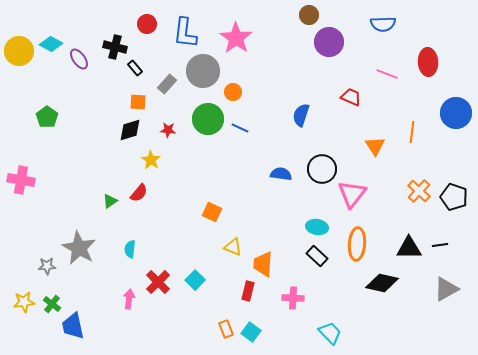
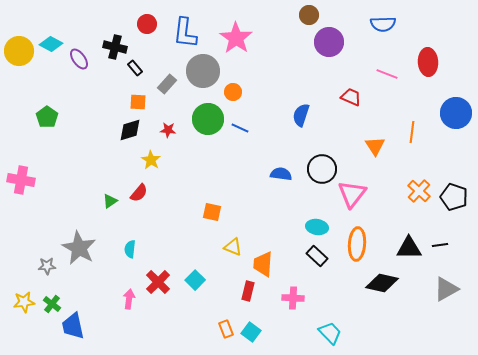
orange square at (212, 212): rotated 12 degrees counterclockwise
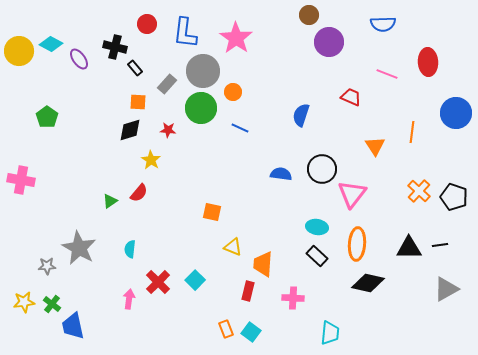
green circle at (208, 119): moved 7 px left, 11 px up
black diamond at (382, 283): moved 14 px left
cyan trapezoid at (330, 333): rotated 50 degrees clockwise
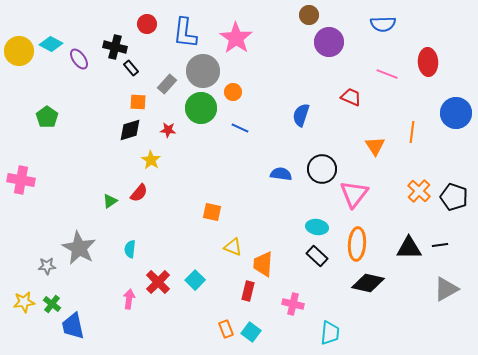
black rectangle at (135, 68): moved 4 px left
pink triangle at (352, 194): moved 2 px right
pink cross at (293, 298): moved 6 px down; rotated 10 degrees clockwise
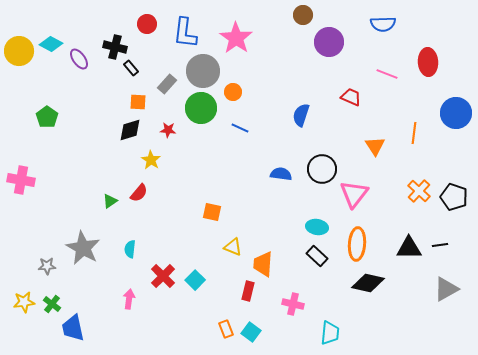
brown circle at (309, 15): moved 6 px left
orange line at (412, 132): moved 2 px right, 1 px down
gray star at (79, 248): moved 4 px right
red cross at (158, 282): moved 5 px right, 6 px up
blue trapezoid at (73, 326): moved 2 px down
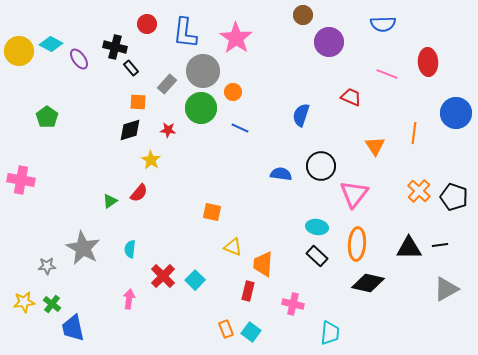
black circle at (322, 169): moved 1 px left, 3 px up
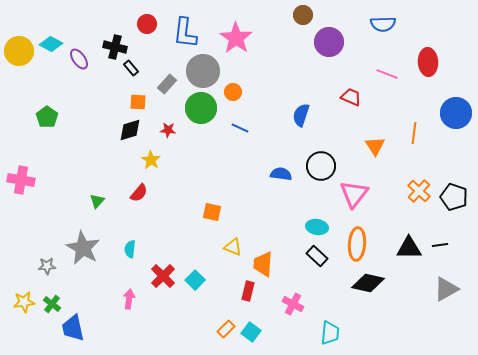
green triangle at (110, 201): moved 13 px left; rotated 14 degrees counterclockwise
pink cross at (293, 304): rotated 15 degrees clockwise
orange rectangle at (226, 329): rotated 66 degrees clockwise
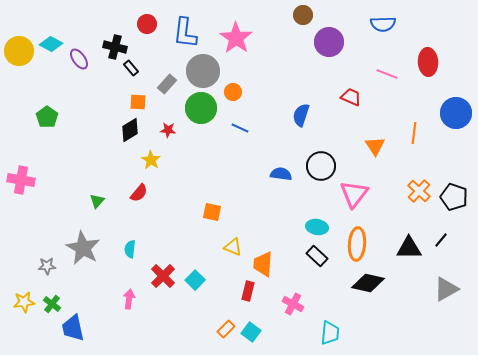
black diamond at (130, 130): rotated 15 degrees counterclockwise
black line at (440, 245): moved 1 px right, 5 px up; rotated 42 degrees counterclockwise
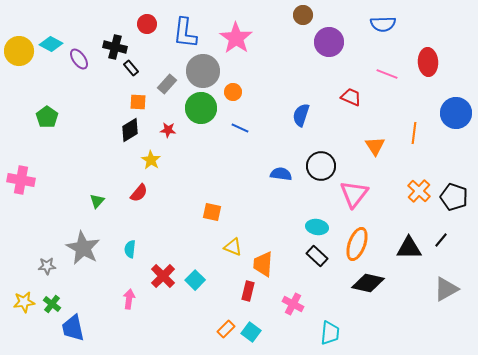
orange ellipse at (357, 244): rotated 16 degrees clockwise
